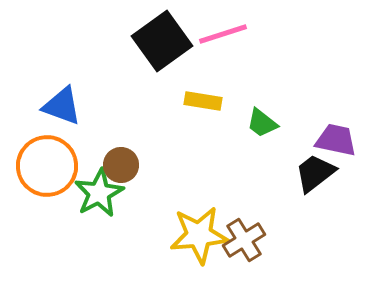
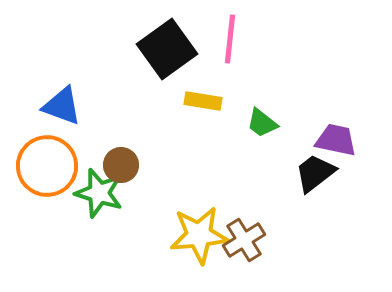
pink line: moved 7 px right, 5 px down; rotated 66 degrees counterclockwise
black square: moved 5 px right, 8 px down
green star: rotated 27 degrees counterclockwise
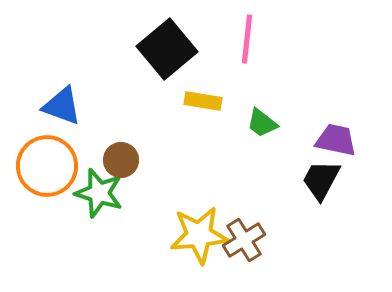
pink line: moved 17 px right
black square: rotated 4 degrees counterclockwise
brown circle: moved 5 px up
black trapezoid: moved 6 px right, 7 px down; rotated 24 degrees counterclockwise
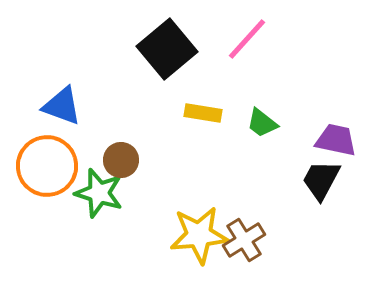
pink line: rotated 36 degrees clockwise
yellow rectangle: moved 12 px down
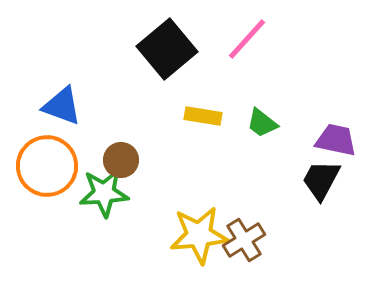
yellow rectangle: moved 3 px down
green star: moved 5 px right; rotated 21 degrees counterclockwise
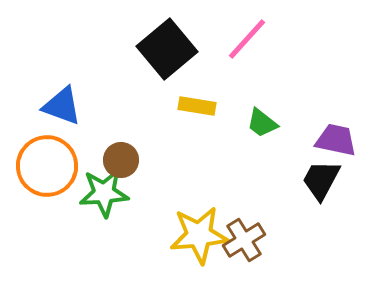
yellow rectangle: moved 6 px left, 10 px up
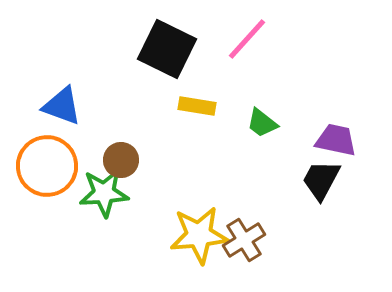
black square: rotated 24 degrees counterclockwise
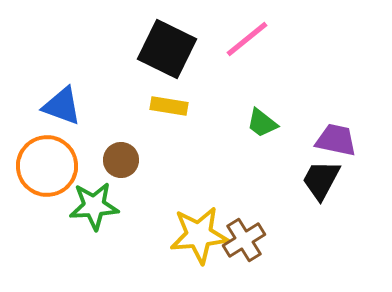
pink line: rotated 9 degrees clockwise
yellow rectangle: moved 28 px left
green star: moved 10 px left, 13 px down
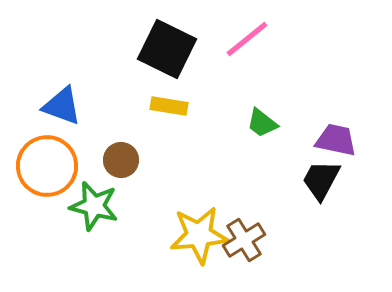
green star: rotated 18 degrees clockwise
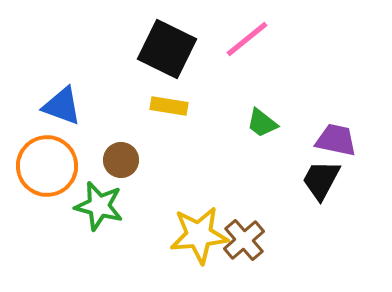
green star: moved 5 px right
brown cross: rotated 9 degrees counterclockwise
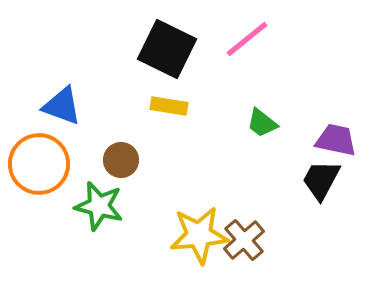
orange circle: moved 8 px left, 2 px up
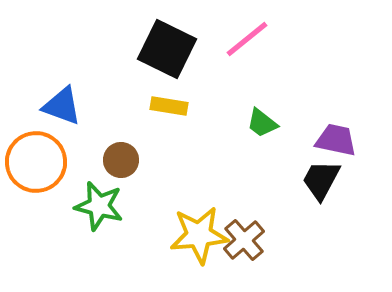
orange circle: moved 3 px left, 2 px up
